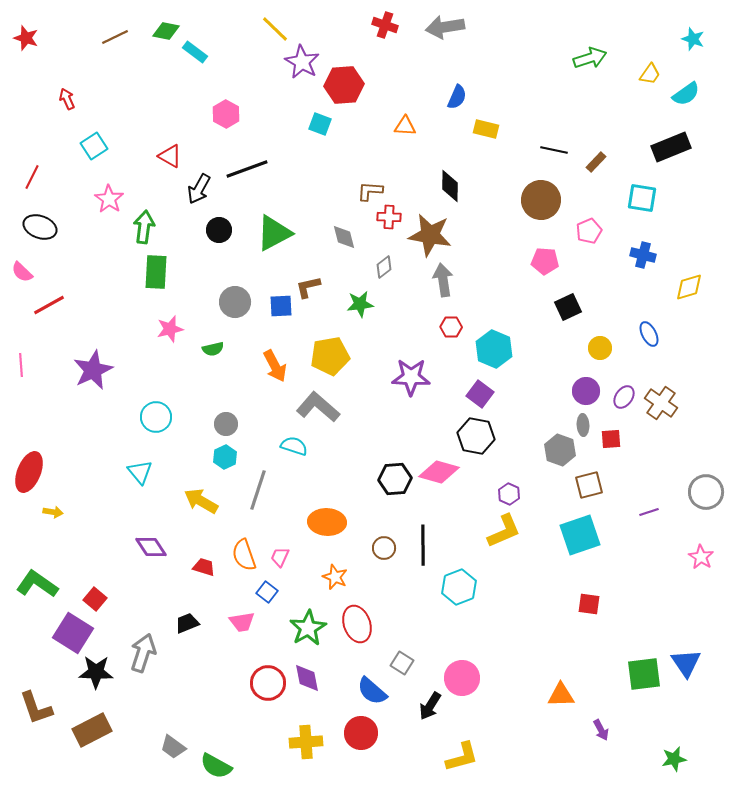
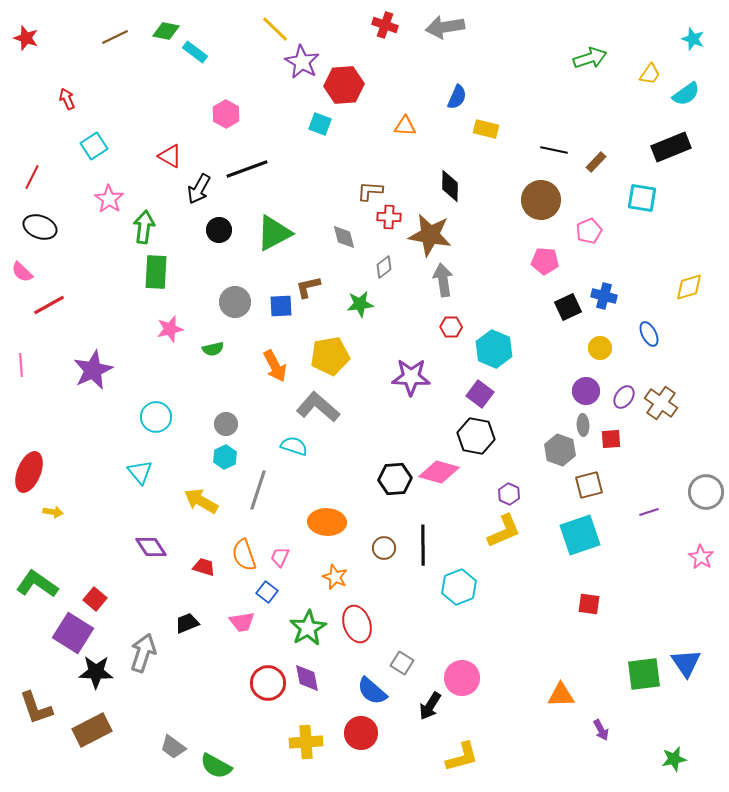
blue cross at (643, 255): moved 39 px left, 41 px down
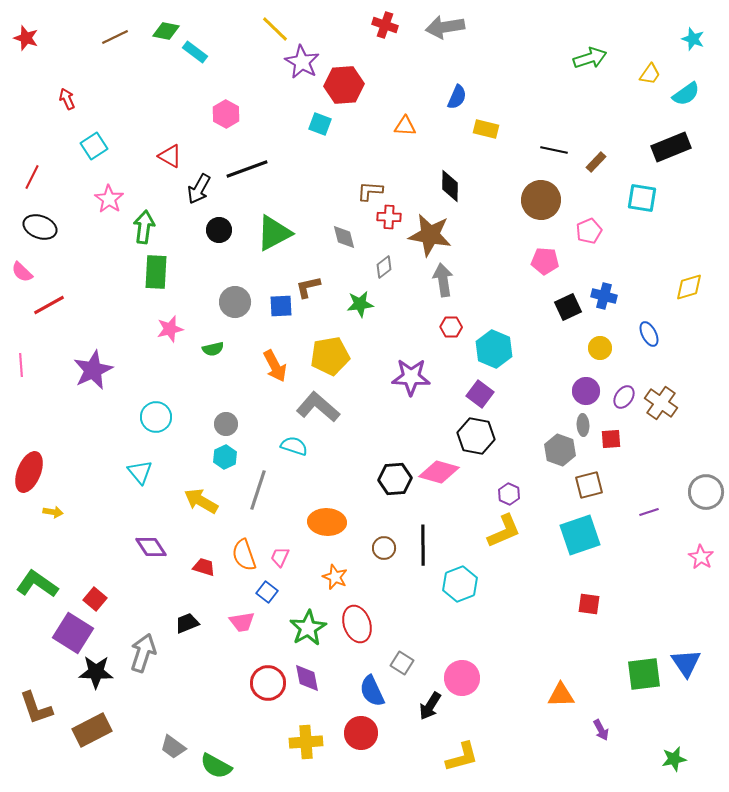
cyan hexagon at (459, 587): moved 1 px right, 3 px up
blue semicircle at (372, 691): rotated 24 degrees clockwise
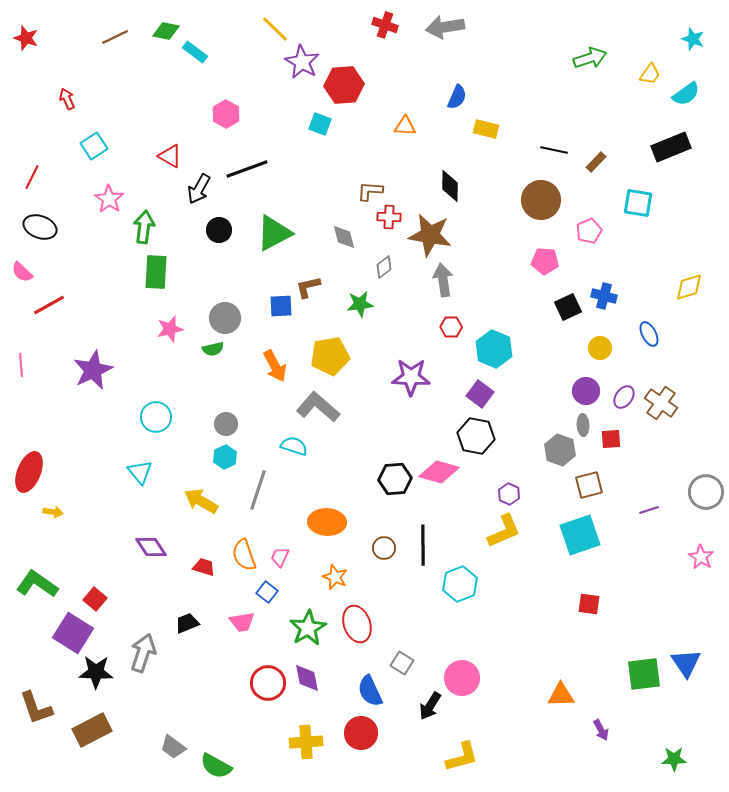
cyan square at (642, 198): moved 4 px left, 5 px down
gray circle at (235, 302): moved 10 px left, 16 px down
purple line at (649, 512): moved 2 px up
blue semicircle at (372, 691): moved 2 px left
green star at (674, 759): rotated 10 degrees clockwise
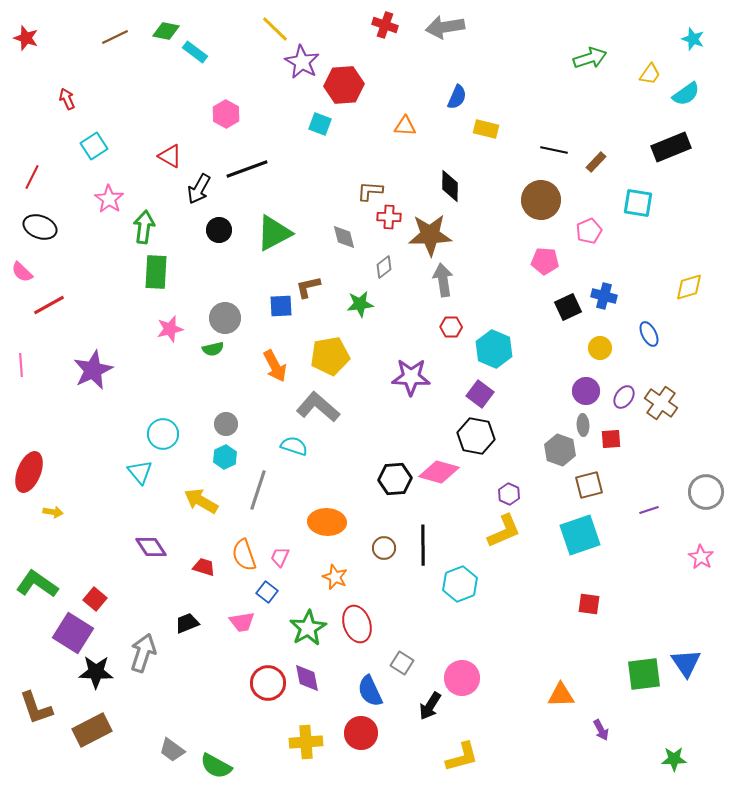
brown star at (430, 235): rotated 12 degrees counterclockwise
cyan circle at (156, 417): moved 7 px right, 17 px down
gray trapezoid at (173, 747): moved 1 px left, 3 px down
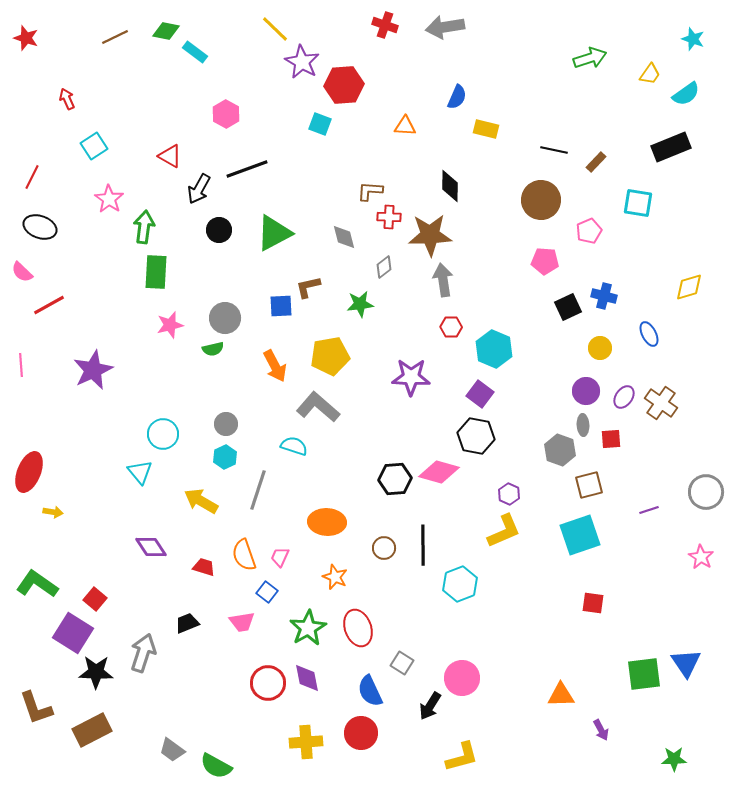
pink star at (170, 329): moved 4 px up
red square at (589, 604): moved 4 px right, 1 px up
red ellipse at (357, 624): moved 1 px right, 4 px down
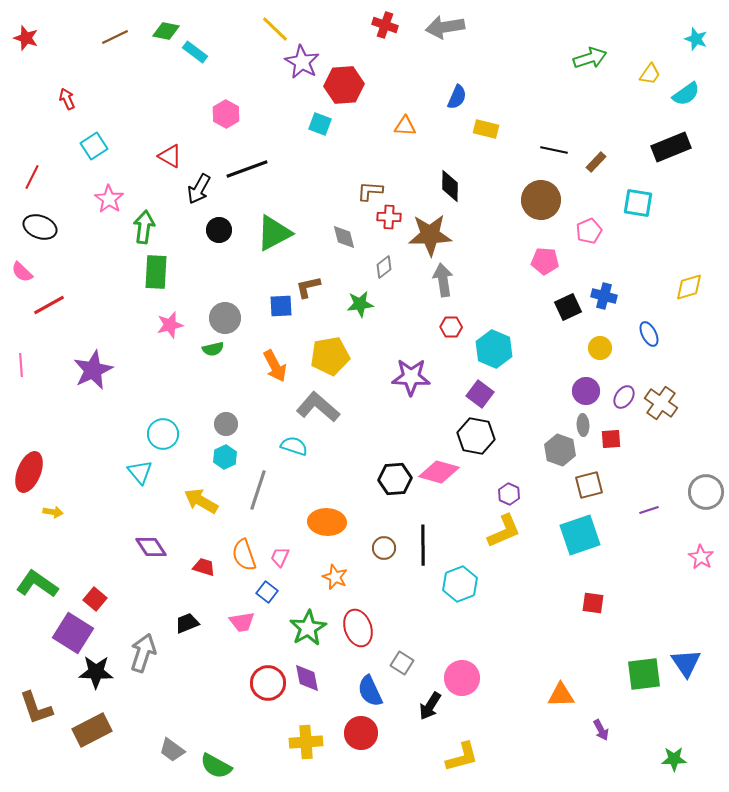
cyan star at (693, 39): moved 3 px right
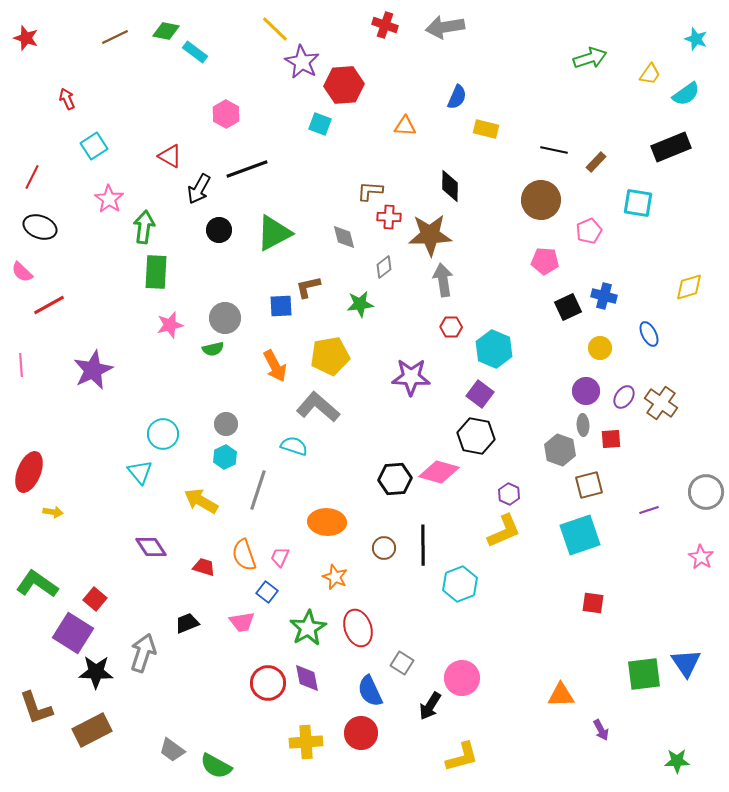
green star at (674, 759): moved 3 px right, 2 px down
